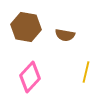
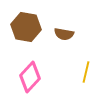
brown semicircle: moved 1 px left, 1 px up
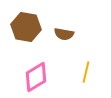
pink diamond: moved 6 px right; rotated 16 degrees clockwise
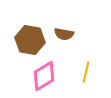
brown hexagon: moved 4 px right, 13 px down
pink diamond: moved 8 px right, 1 px up
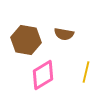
brown hexagon: moved 4 px left
pink diamond: moved 1 px left, 1 px up
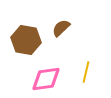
brown semicircle: moved 3 px left, 6 px up; rotated 126 degrees clockwise
pink diamond: moved 3 px right, 4 px down; rotated 24 degrees clockwise
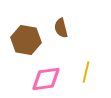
brown semicircle: rotated 60 degrees counterclockwise
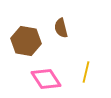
brown hexagon: moved 1 px down
pink diamond: rotated 64 degrees clockwise
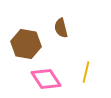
brown hexagon: moved 3 px down
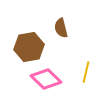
brown hexagon: moved 3 px right, 3 px down; rotated 20 degrees counterclockwise
pink diamond: rotated 12 degrees counterclockwise
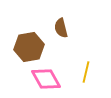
pink diamond: rotated 16 degrees clockwise
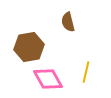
brown semicircle: moved 7 px right, 6 px up
pink diamond: moved 2 px right
